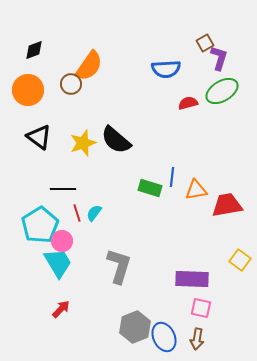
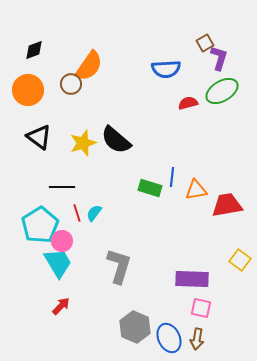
black line: moved 1 px left, 2 px up
red arrow: moved 3 px up
gray hexagon: rotated 16 degrees counterclockwise
blue ellipse: moved 5 px right, 1 px down
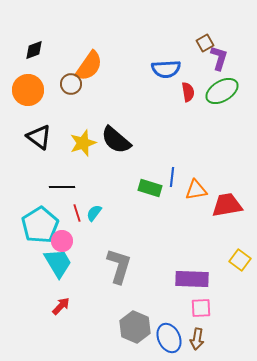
red semicircle: moved 11 px up; rotated 96 degrees clockwise
pink square: rotated 15 degrees counterclockwise
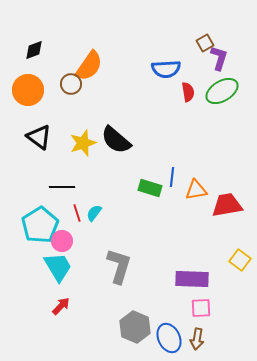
cyan trapezoid: moved 4 px down
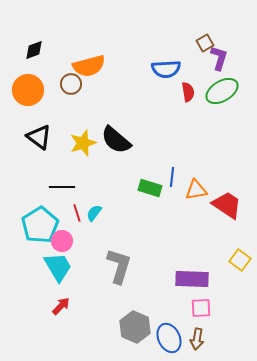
orange semicircle: rotated 40 degrees clockwise
red trapezoid: rotated 44 degrees clockwise
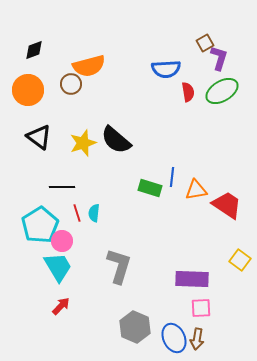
cyan semicircle: rotated 30 degrees counterclockwise
blue ellipse: moved 5 px right
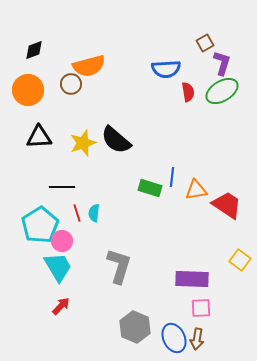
purple L-shape: moved 3 px right, 5 px down
black triangle: rotated 40 degrees counterclockwise
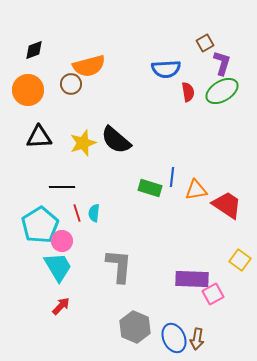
gray L-shape: rotated 12 degrees counterclockwise
pink square: moved 12 px right, 14 px up; rotated 25 degrees counterclockwise
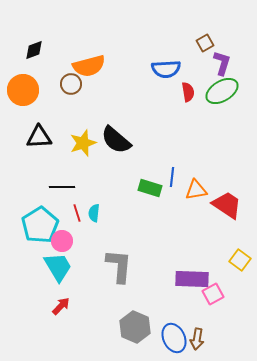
orange circle: moved 5 px left
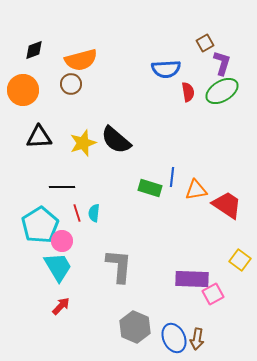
orange semicircle: moved 8 px left, 6 px up
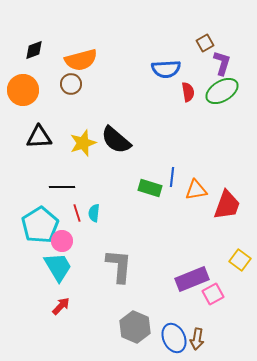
red trapezoid: rotated 76 degrees clockwise
purple rectangle: rotated 24 degrees counterclockwise
